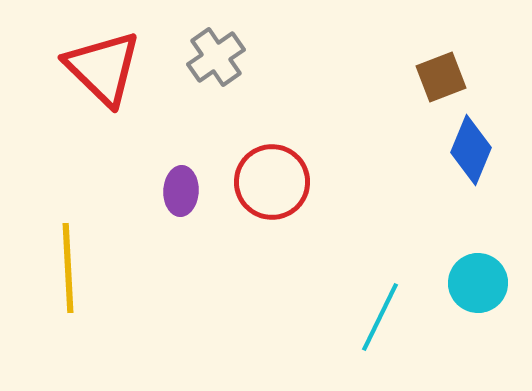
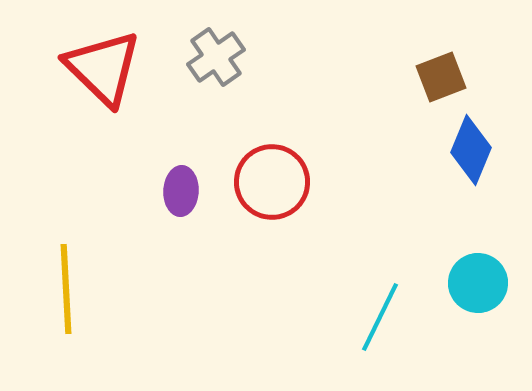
yellow line: moved 2 px left, 21 px down
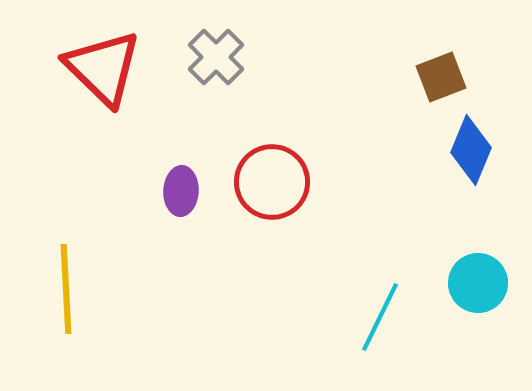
gray cross: rotated 10 degrees counterclockwise
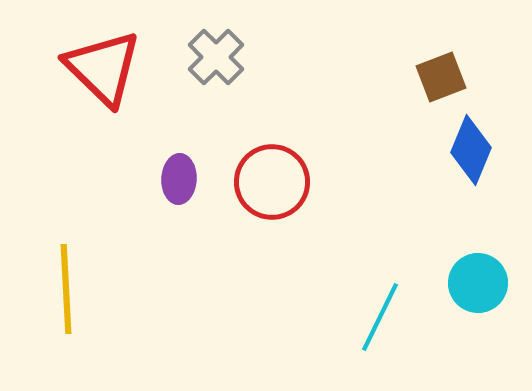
purple ellipse: moved 2 px left, 12 px up
